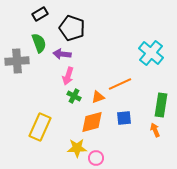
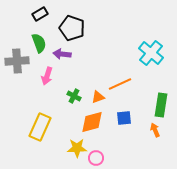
pink arrow: moved 21 px left
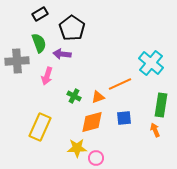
black pentagon: rotated 15 degrees clockwise
cyan cross: moved 10 px down
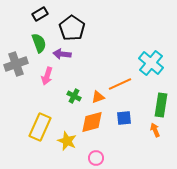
gray cross: moved 1 px left, 3 px down; rotated 15 degrees counterclockwise
yellow star: moved 10 px left, 7 px up; rotated 24 degrees clockwise
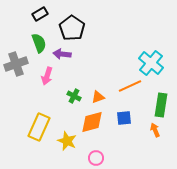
orange line: moved 10 px right, 2 px down
yellow rectangle: moved 1 px left
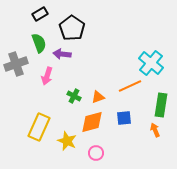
pink circle: moved 5 px up
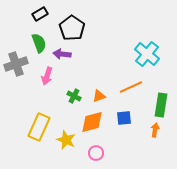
cyan cross: moved 4 px left, 9 px up
orange line: moved 1 px right, 1 px down
orange triangle: moved 1 px right, 1 px up
orange arrow: rotated 32 degrees clockwise
yellow star: moved 1 px left, 1 px up
